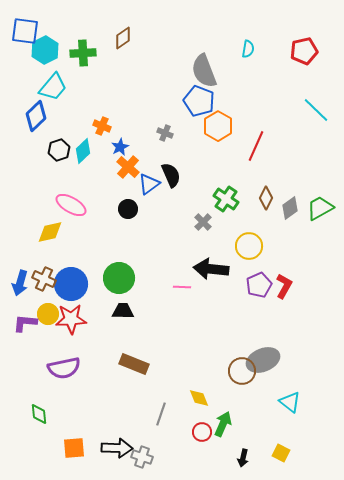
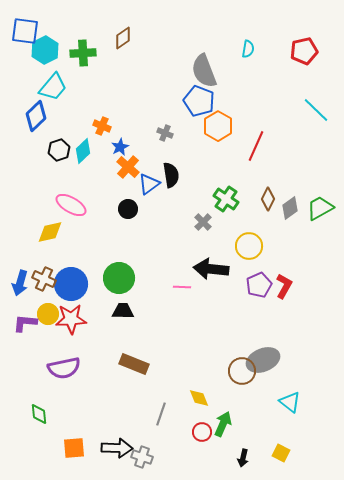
black semicircle at (171, 175): rotated 15 degrees clockwise
brown diamond at (266, 198): moved 2 px right, 1 px down
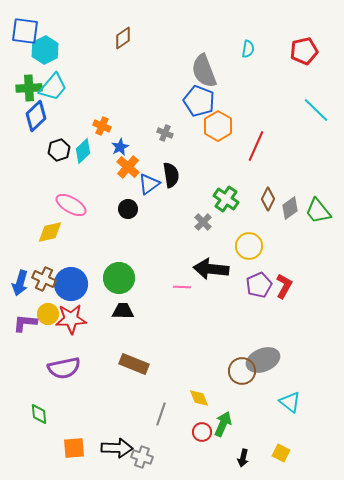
green cross at (83, 53): moved 54 px left, 35 px down
green trapezoid at (320, 208): moved 2 px left, 3 px down; rotated 100 degrees counterclockwise
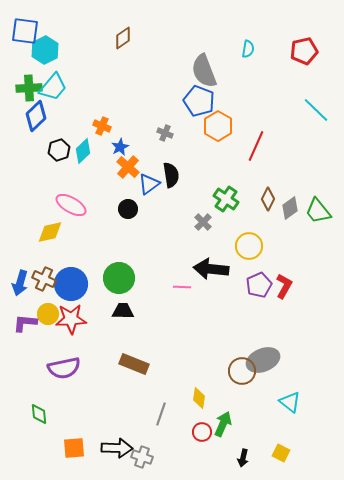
yellow diamond at (199, 398): rotated 30 degrees clockwise
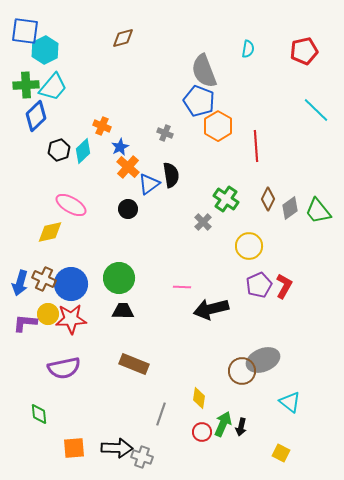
brown diamond at (123, 38): rotated 20 degrees clockwise
green cross at (29, 88): moved 3 px left, 3 px up
red line at (256, 146): rotated 28 degrees counterclockwise
black arrow at (211, 269): moved 40 px down; rotated 20 degrees counterclockwise
black arrow at (243, 458): moved 2 px left, 31 px up
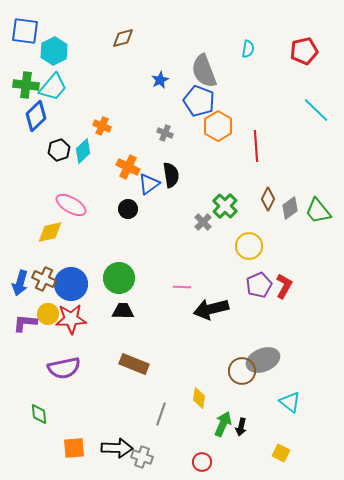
cyan hexagon at (45, 50): moved 9 px right, 1 px down
green cross at (26, 85): rotated 10 degrees clockwise
blue star at (120, 147): moved 40 px right, 67 px up
orange cross at (128, 167): rotated 15 degrees counterclockwise
green cross at (226, 199): moved 1 px left, 7 px down; rotated 10 degrees clockwise
red circle at (202, 432): moved 30 px down
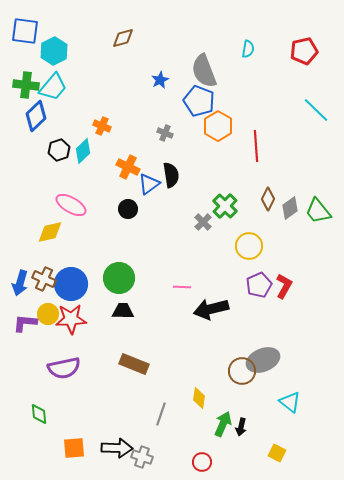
yellow square at (281, 453): moved 4 px left
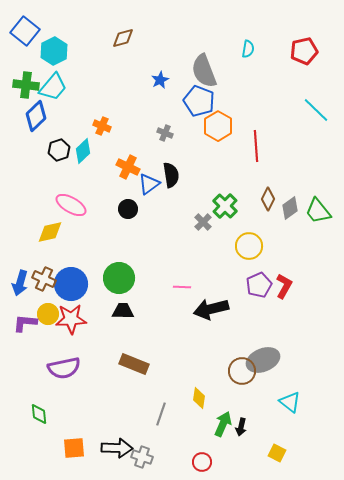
blue square at (25, 31): rotated 32 degrees clockwise
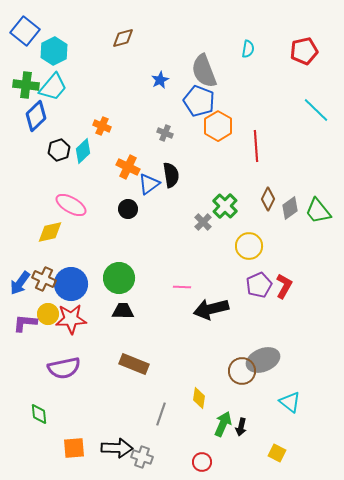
blue arrow at (20, 283): rotated 20 degrees clockwise
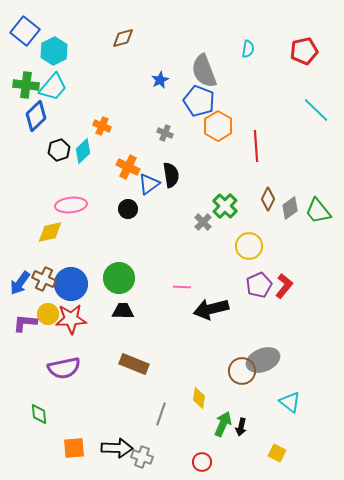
pink ellipse at (71, 205): rotated 36 degrees counterclockwise
red L-shape at (284, 286): rotated 10 degrees clockwise
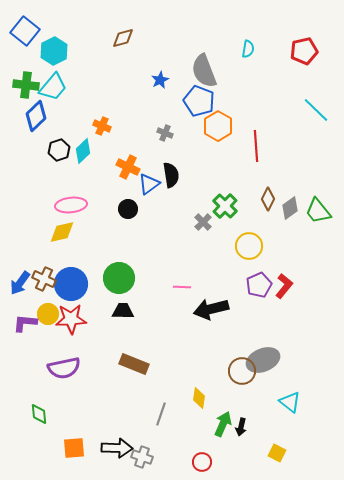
yellow diamond at (50, 232): moved 12 px right
